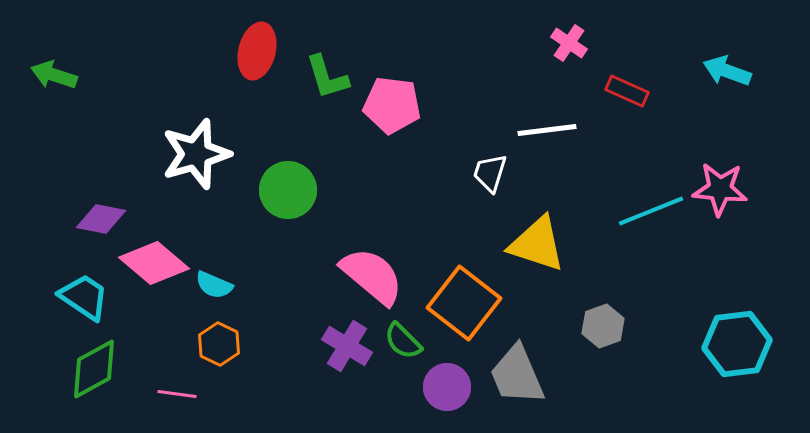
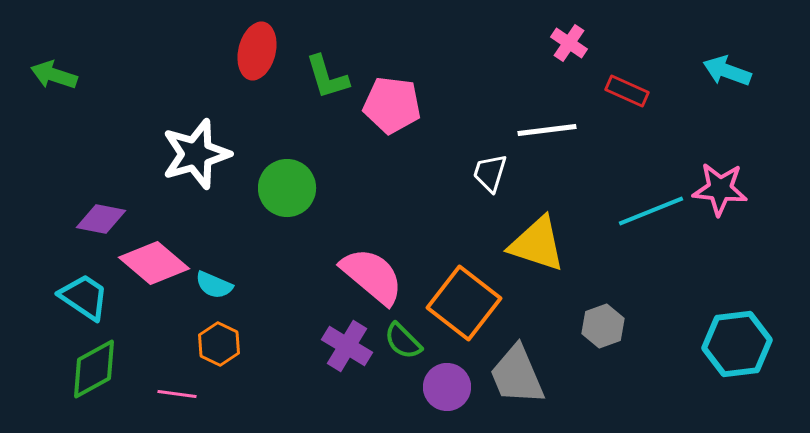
green circle: moved 1 px left, 2 px up
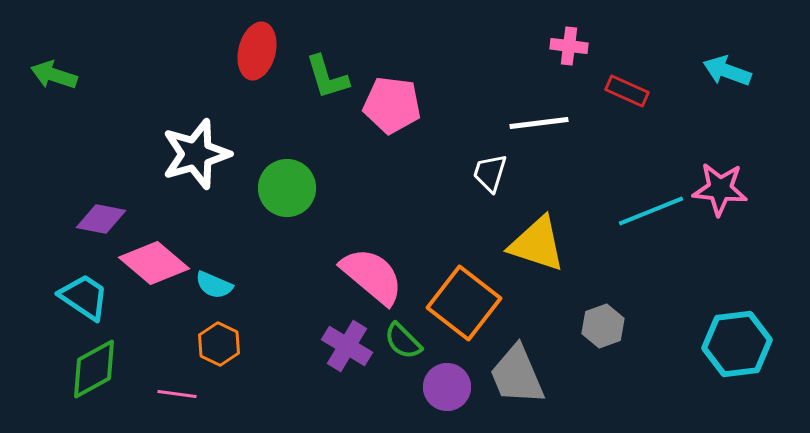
pink cross: moved 3 px down; rotated 27 degrees counterclockwise
white line: moved 8 px left, 7 px up
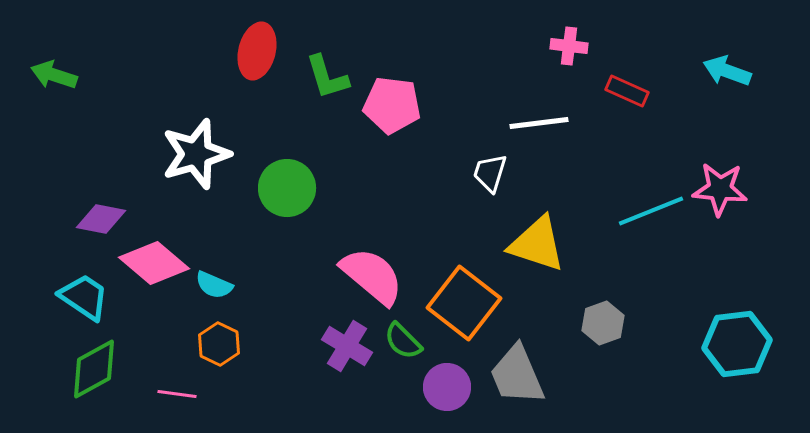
gray hexagon: moved 3 px up
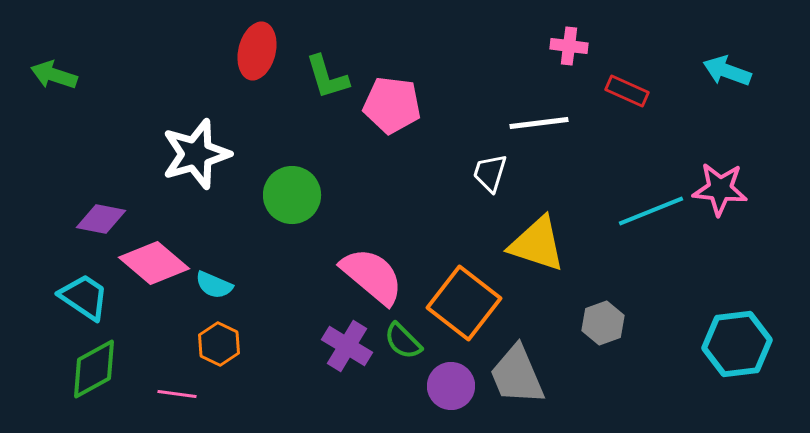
green circle: moved 5 px right, 7 px down
purple circle: moved 4 px right, 1 px up
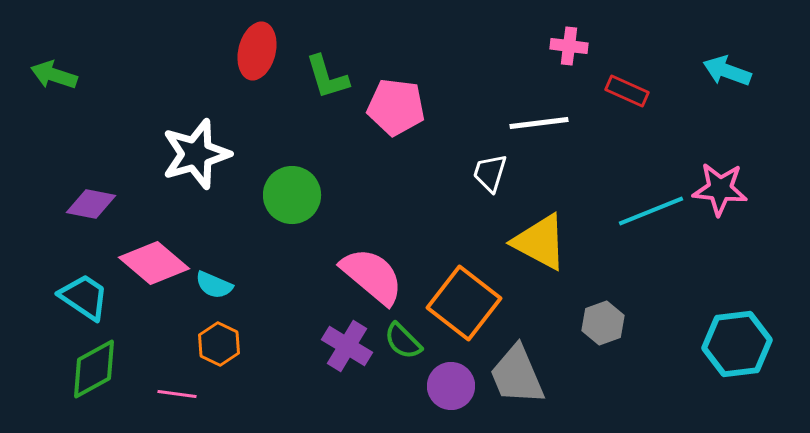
pink pentagon: moved 4 px right, 2 px down
purple diamond: moved 10 px left, 15 px up
yellow triangle: moved 3 px right, 2 px up; rotated 10 degrees clockwise
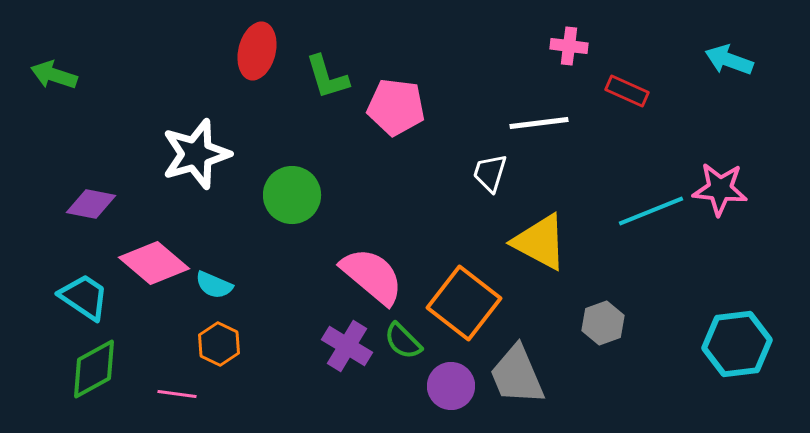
cyan arrow: moved 2 px right, 11 px up
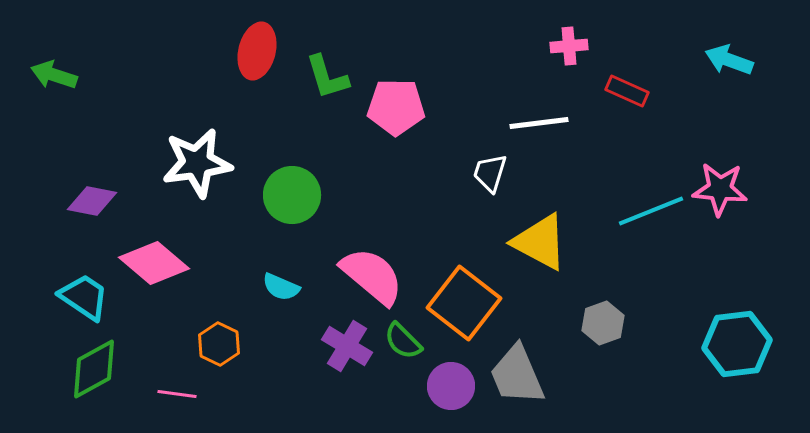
pink cross: rotated 12 degrees counterclockwise
pink pentagon: rotated 6 degrees counterclockwise
white star: moved 1 px right, 9 px down; rotated 8 degrees clockwise
purple diamond: moved 1 px right, 3 px up
cyan semicircle: moved 67 px right, 2 px down
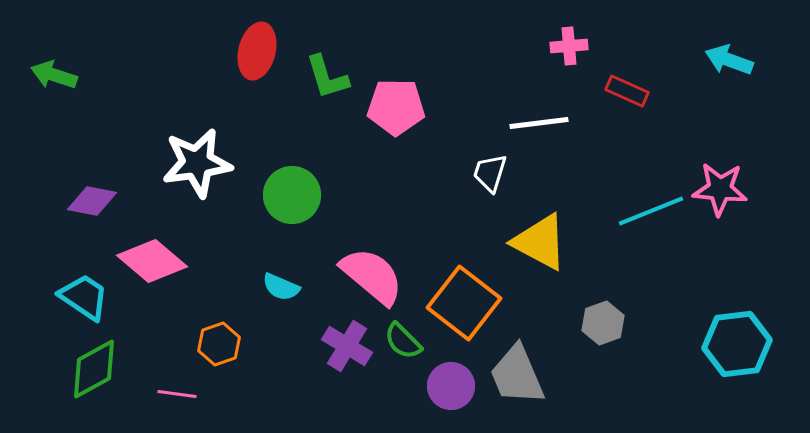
pink diamond: moved 2 px left, 2 px up
orange hexagon: rotated 15 degrees clockwise
